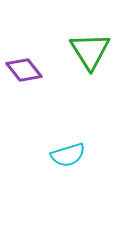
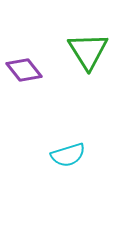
green triangle: moved 2 px left
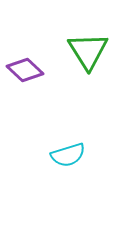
purple diamond: moved 1 px right; rotated 9 degrees counterclockwise
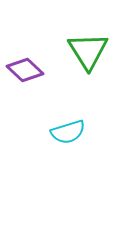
cyan semicircle: moved 23 px up
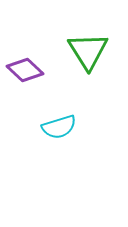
cyan semicircle: moved 9 px left, 5 px up
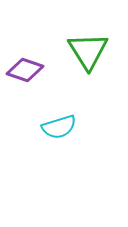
purple diamond: rotated 24 degrees counterclockwise
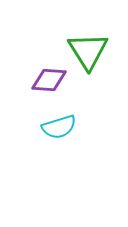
purple diamond: moved 24 px right, 10 px down; rotated 15 degrees counterclockwise
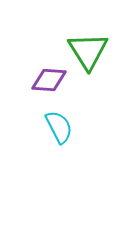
cyan semicircle: rotated 100 degrees counterclockwise
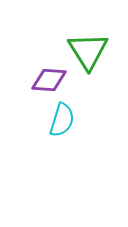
cyan semicircle: moved 3 px right, 7 px up; rotated 44 degrees clockwise
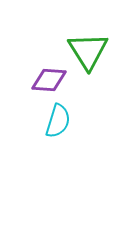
cyan semicircle: moved 4 px left, 1 px down
